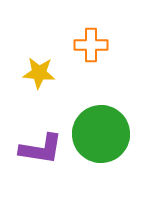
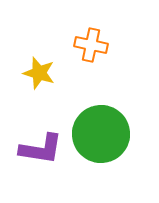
orange cross: rotated 12 degrees clockwise
yellow star: rotated 12 degrees clockwise
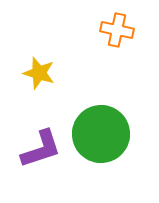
orange cross: moved 26 px right, 15 px up
purple L-shape: rotated 27 degrees counterclockwise
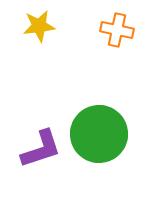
yellow star: moved 47 px up; rotated 24 degrees counterclockwise
green circle: moved 2 px left
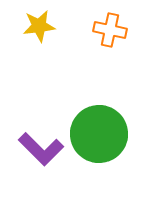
orange cross: moved 7 px left
purple L-shape: rotated 63 degrees clockwise
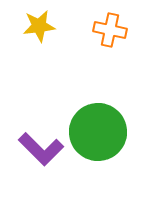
green circle: moved 1 px left, 2 px up
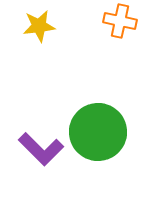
orange cross: moved 10 px right, 9 px up
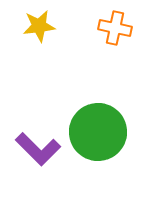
orange cross: moved 5 px left, 7 px down
purple L-shape: moved 3 px left
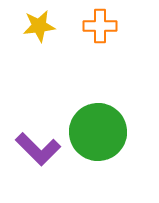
orange cross: moved 15 px left, 2 px up; rotated 12 degrees counterclockwise
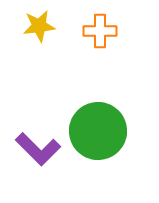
orange cross: moved 5 px down
green circle: moved 1 px up
